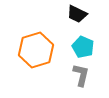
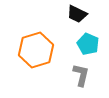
cyan pentagon: moved 5 px right, 3 px up
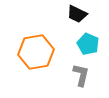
orange hexagon: moved 2 px down; rotated 8 degrees clockwise
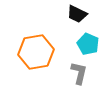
gray L-shape: moved 2 px left, 2 px up
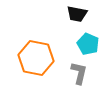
black trapezoid: rotated 15 degrees counterclockwise
orange hexagon: moved 6 px down; rotated 20 degrees clockwise
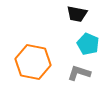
orange hexagon: moved 3 px left, 4 px down
gray L-shape: rotated 85 degrees counterclockwise
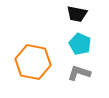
cyan pentagon: moved 8 px left
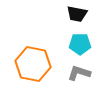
cyan pentagon: rotated 25 degrees counterclockwise
orange hexagon: moved 2 px down
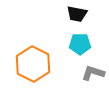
orange hexagon: rotated 16 degrees clockwise
gray L-shape: moved 14 px right
